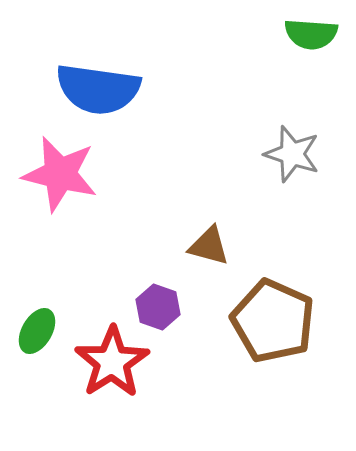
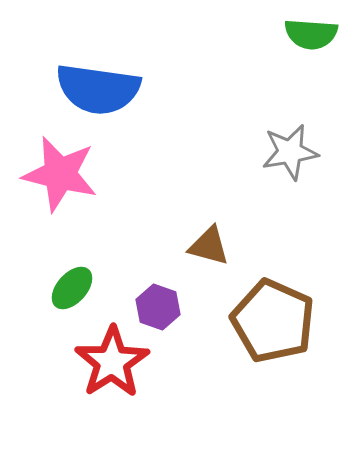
gray star: moved 2 px left, 2 px up; rotated 28 degrees counterclockwise
green ellipse: moved 35 px right, 43 px up; rotated 12 degrees clockwise
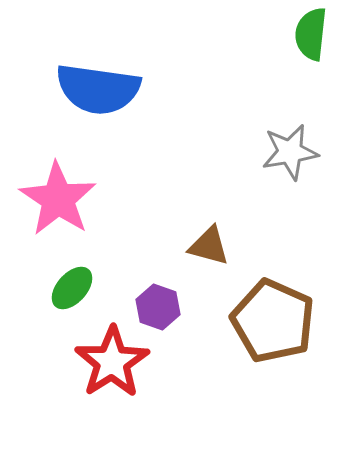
green semicircle: rotated 92 degrees clockwise
pink star: moved 2 px left, 25 px down; rotated 20 degrees clockwise
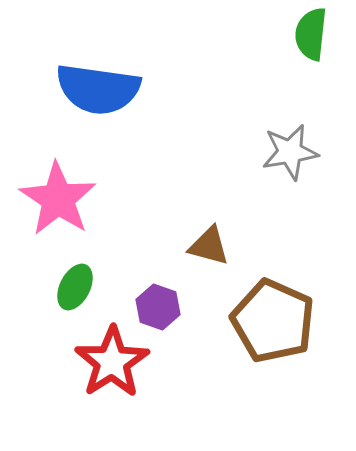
green ellipse: moved 3 px right, 1 px up; rotated 15 degrees counterclockwise
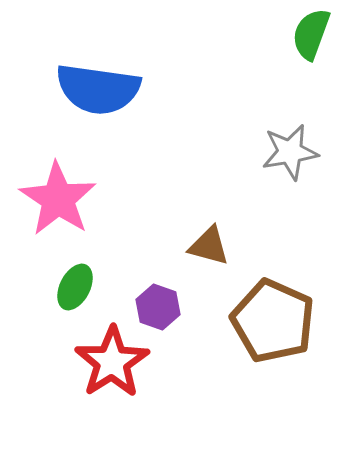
green semicircle: rotated 14 degrees clockwise
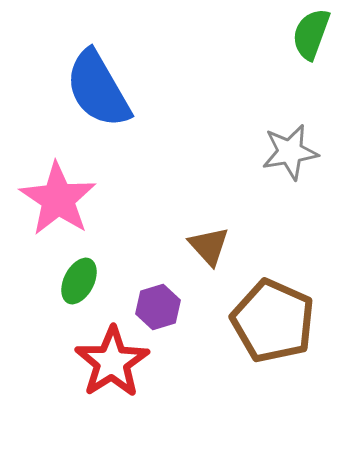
blue semicircle: rotated 52 degrees clockwise
brown triangle: rotated 33 degrees clockwise
green ellipse: moved 4 px right, 6 px up
purple hexagon: rotated 24 degrees clockwise
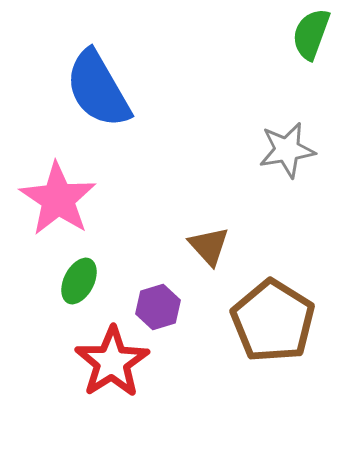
gray star: moved 3 px left, 2 px up
brown pentagon: rotated 8 degrees clockwise
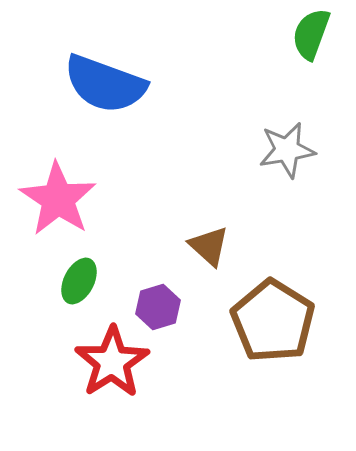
blue semicircle: moved 7 px right, 5 px up; rotated 40 degrees counterclockwise
brown triangle: rotated 6 degrees counterclockwise
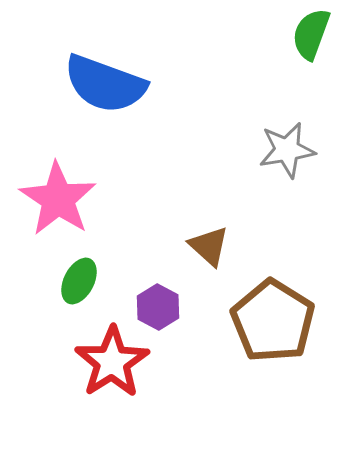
purple hexagon: rotated 15 degrees counterclockwise
